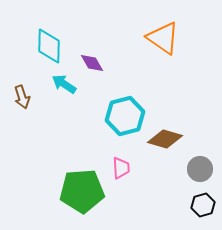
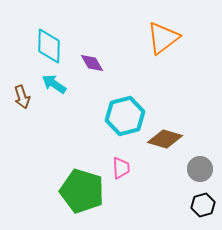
orange triangle: rotated 48 degrees clockwise
cyan arrow: moved 10 px left
green pentagon: rotated 21 degrees clockwise
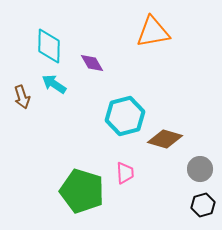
orange triangle: moved 10 px left, 6 px up; rotated 27 degrees clockwise
pink trapezoid: moved 4 px right, 5 px down
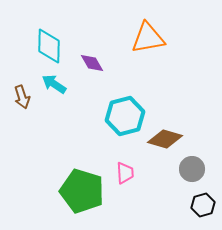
orange triangle: moved 5 px left, 6 px down
gray circle: moved 8 px left
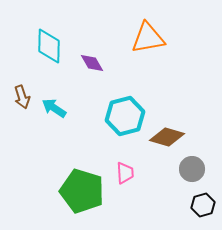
cyan arrow: moved 24 px down
brown diamond: moved 2 px right, 2 px up
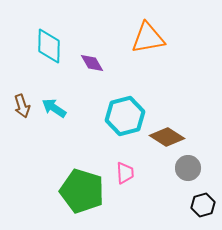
brown arrow: moved 9 px down
brown diamond: rotated 16 degrees clockwise
gray circle: moved 4 px left, 1 px up
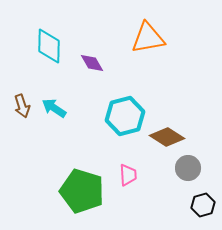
pink trapezoid: moved 3 px right, 2 px down
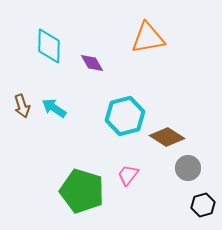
pink trapezoid: rotated 140 degrees counterclockwise
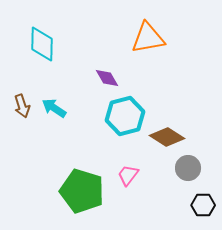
cyan diamond: moved 7 px left, 2 px up
purple diamond: moved 15 px right, 15 px down
black hexagon: rotated 15 degrees clockwise
